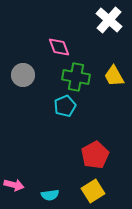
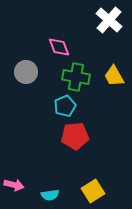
gray circle: moved 3 px right, 3 px up
red pentagon: moved 20 px left, 19 px up; rotated 24 degrees clockwise
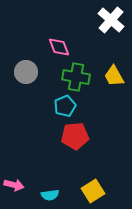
white cross: moved 2 px right
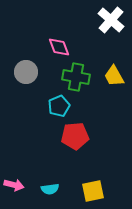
cyan pentagon: moved 6 px left
yellow square: rotated 20 degrees clockwise
cyan semicircle: moved 6 px up
